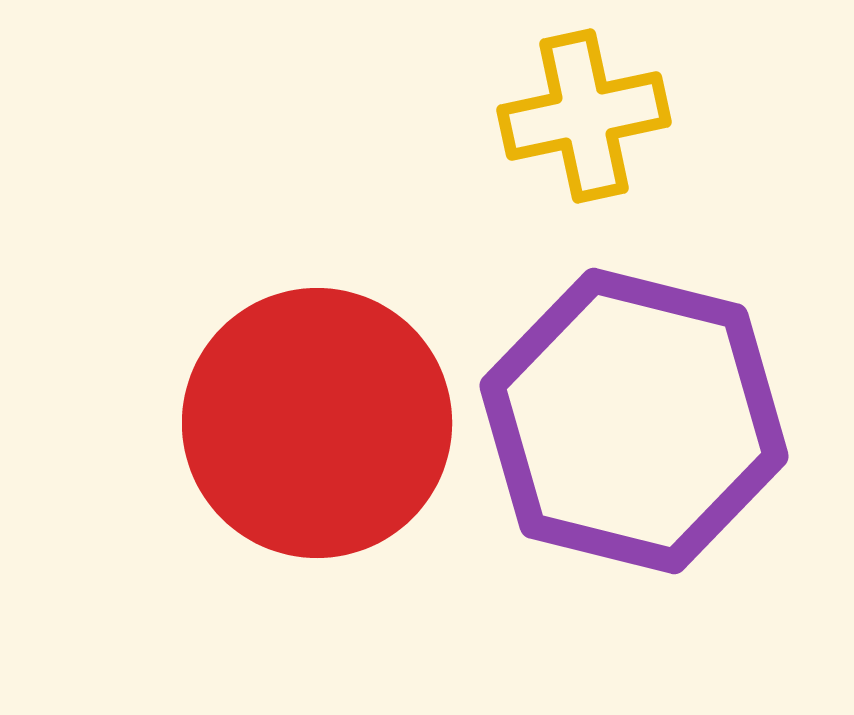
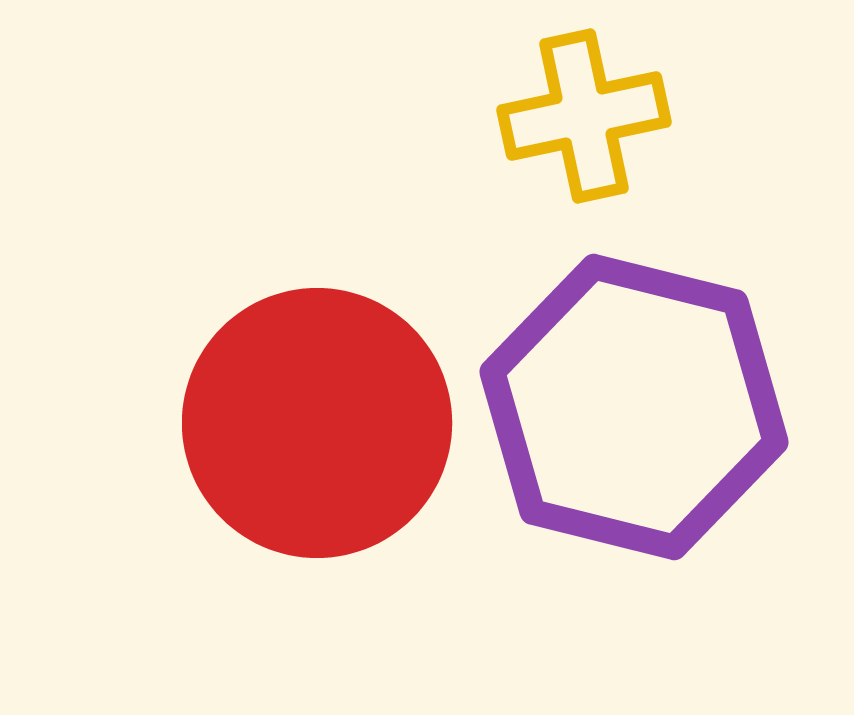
purple hexagon: moved 14 px up
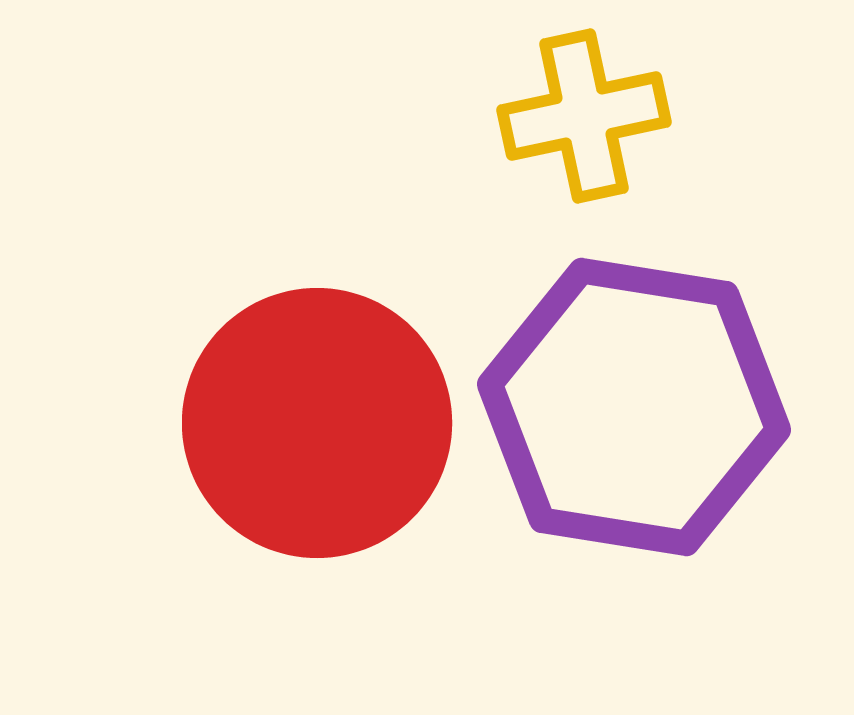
purple hexagon: rotated 5 degrees counterclockwise
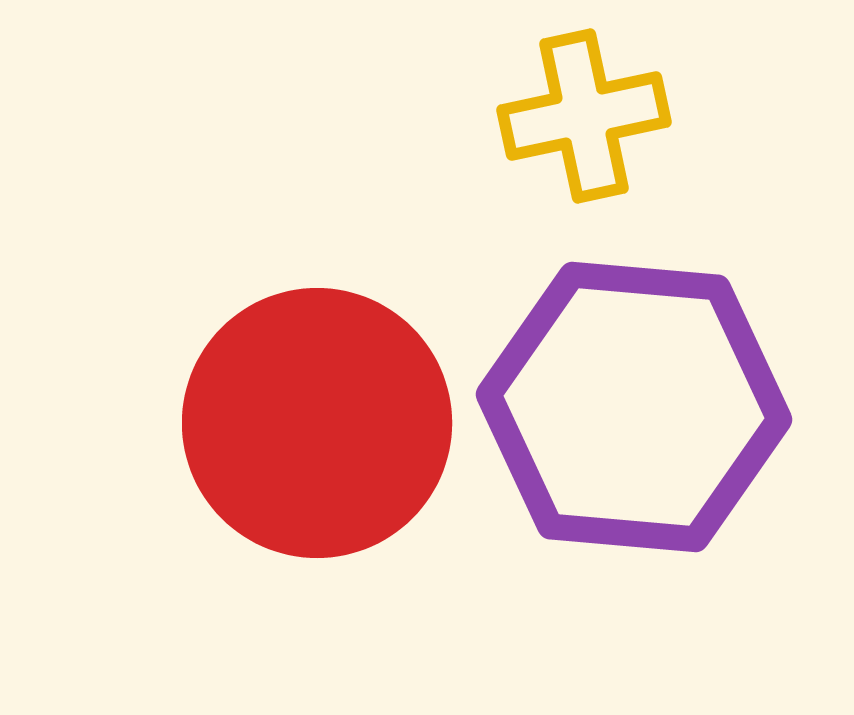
purple hexagon: rotated 4 degrees counterclockwise
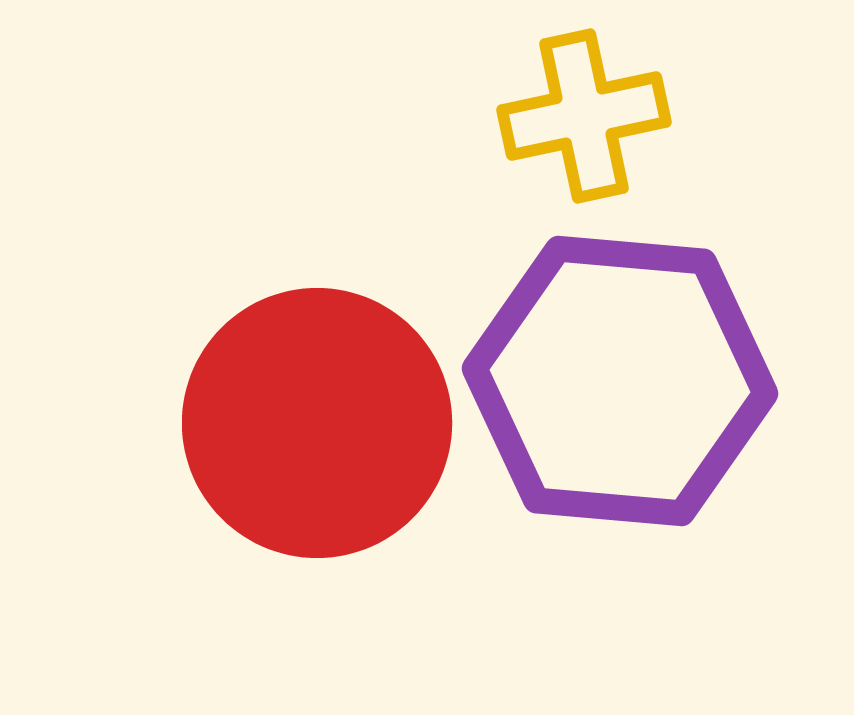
purple hexagon: moved 14 px left, 26 px up
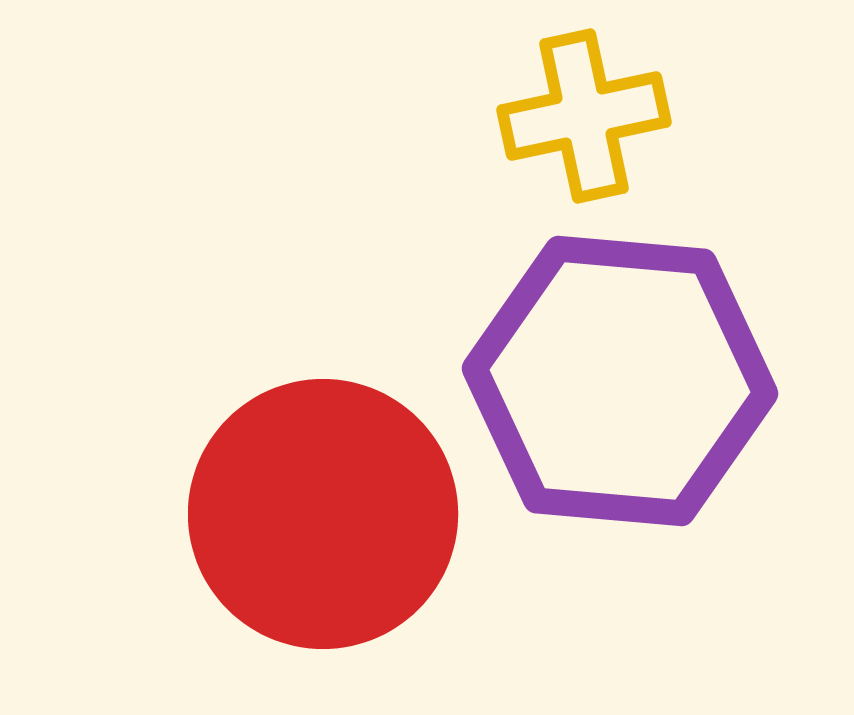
red circle: moved 6 px right, 91 px down
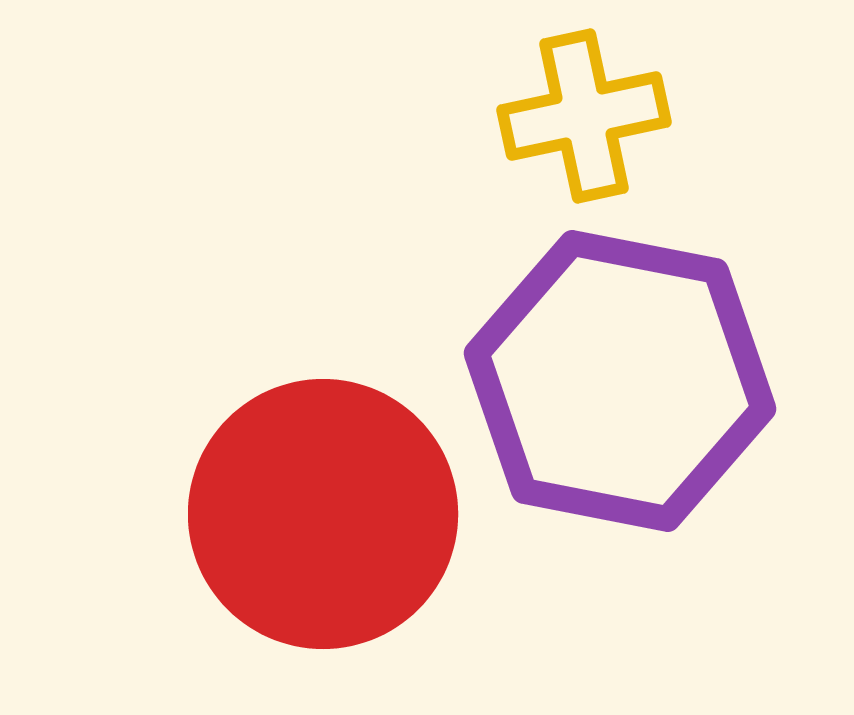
purple hexagon: rotated 6 degrees clockwise
